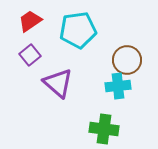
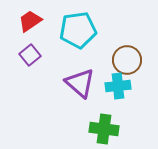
purple triangle: moved 22 px right
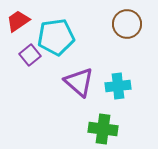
red trapezoid: moved 12 px left
cyan pentagon: moved 22 px left, 7 px down
brown circle: moved 36 px up
purple triangle: moved 1 px left, 1 px up
green cross: moved 1 px left
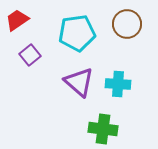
red trapezoid: moved 1 px left, 1 px up
cyan pentagon: moved 21 px right, 4 px up
cyan cross: moved 2 px up; rotated 10 degrees clockwise
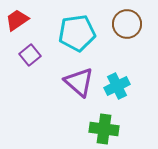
cyan cross: moved 1 px left, 2 px down; rotated 30 degrees counterclockwise
green cross: moved 1 px right
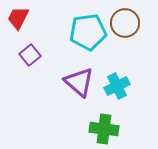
red trapezoid: moved 1 px right, 2 px up; rotated 30 degrees counterclockwise
brown circle: moved 2 px left, 1 px up
cyan pentagon: moved 11 px right, 1 px up
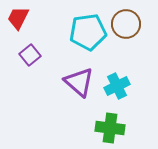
brown circle: moved 1 px right, 1 px down
green cross: moved 6 px right, 1 px up
